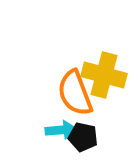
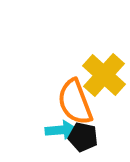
yellow cross: rotated 27 degrees clockwise
orange semicircle: moved 9 px down
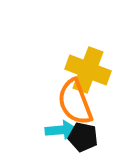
yellow cross: moved 16 px left, 5 px up; rotated 21 degrees counterclockwise
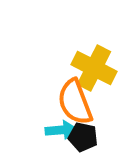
yellow cross: moved 6 px right, 2 px up; rotated 6 degrees clockwise
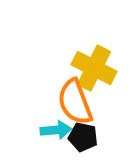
cyan arrow: moved 5 px left
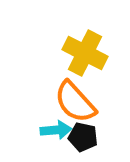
yellow cross: moved 9 px left, 15 px up
orange semicircle: rotated 21 degrees counterclockwise
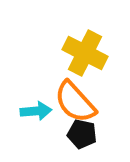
cyan arrow: moved 20 px left, 19 px up
black pentagon: moved 1 px left, 3 px up
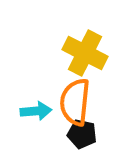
orange semicircle: rotated 48 degrees clockwise
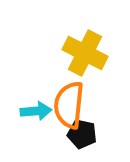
orange semicircle: moved 6 px left, 3 px down
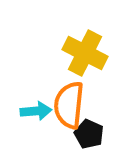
black pentagon: moved 7 px right; rotated 12 degrees clockwise
